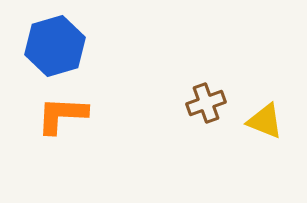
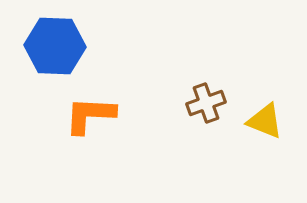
blue hexagon: rotated 18 degrees clockwise
orange L-shape: moved 28 px right
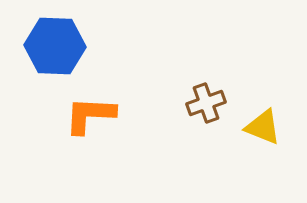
yellow triangle: moved 2 px left, 6 px down
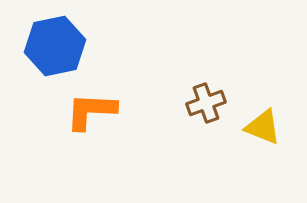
blue hexagon: rotated 14 degrees counterclockwise
orange L-shape: moved 1 px right, 4 px up
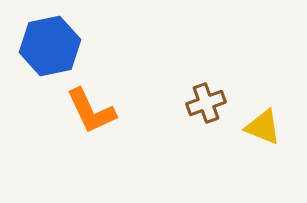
blue hexagon: moved 5 px left
orange L-shape: rotated 118 degrees counterclockwise
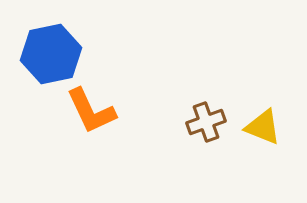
blue hexagon: moved 1 px right, 8 px down
brown cross: moved 19 px down
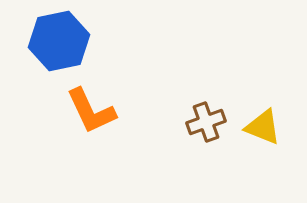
blue hexagon: moved 8 px right, 13 px up
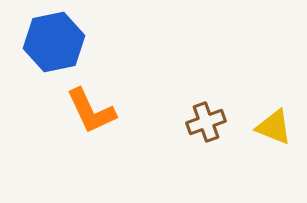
blue hexagon: moved 5 px left, 1 px down
yellow triangle: moved 11 px right
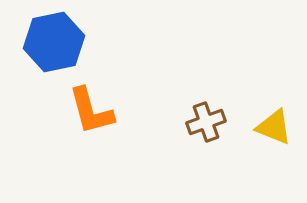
orange L-shape: rotated 10 degrees clockwise
